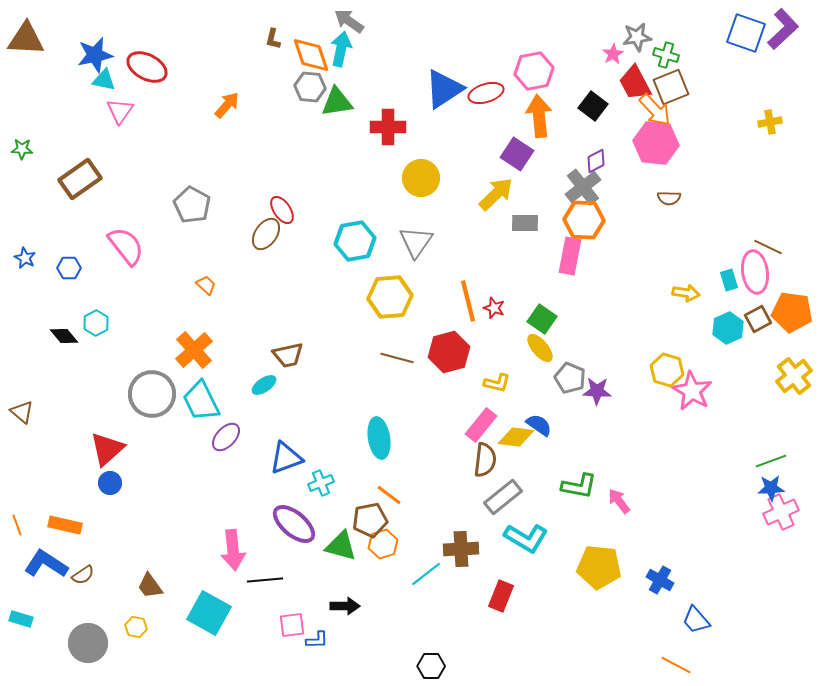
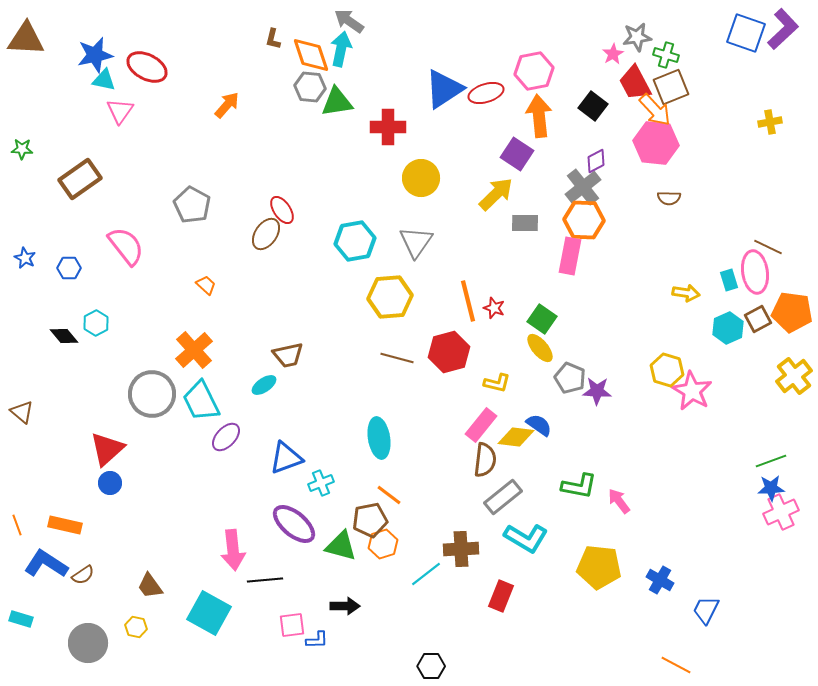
blue trapezoid at (696, 620): moved 10 px right, 10 px up; rotated 68 degrees clockwise
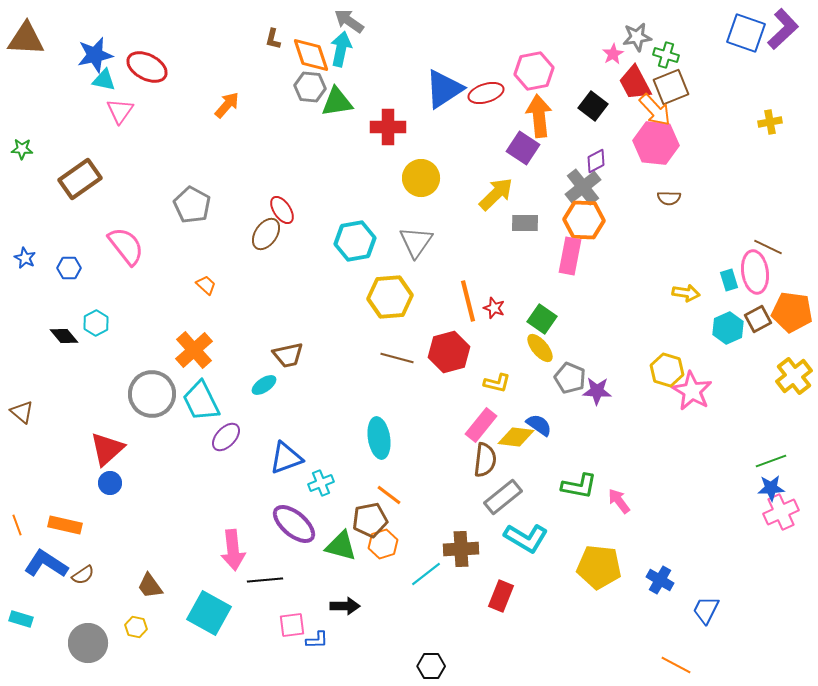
purple square at (517, 154): moved 6 px right, 6 px up
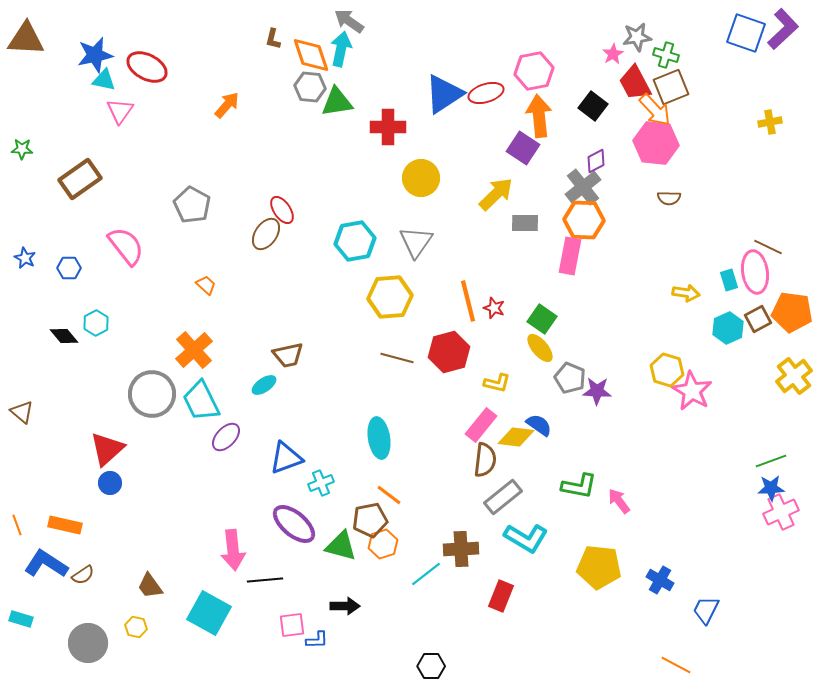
blue triangle at (444, 89): moved 5 px down
